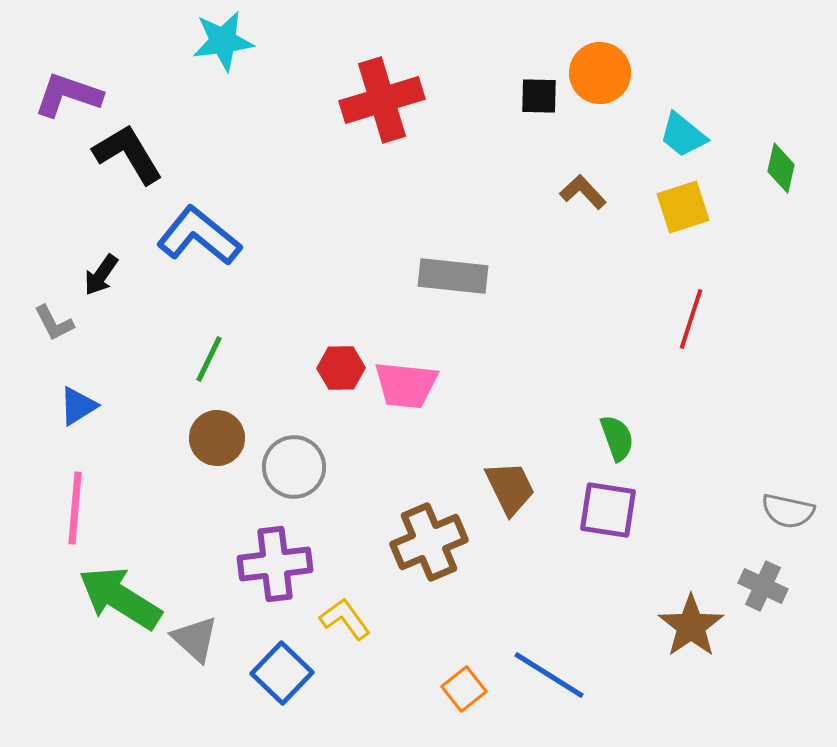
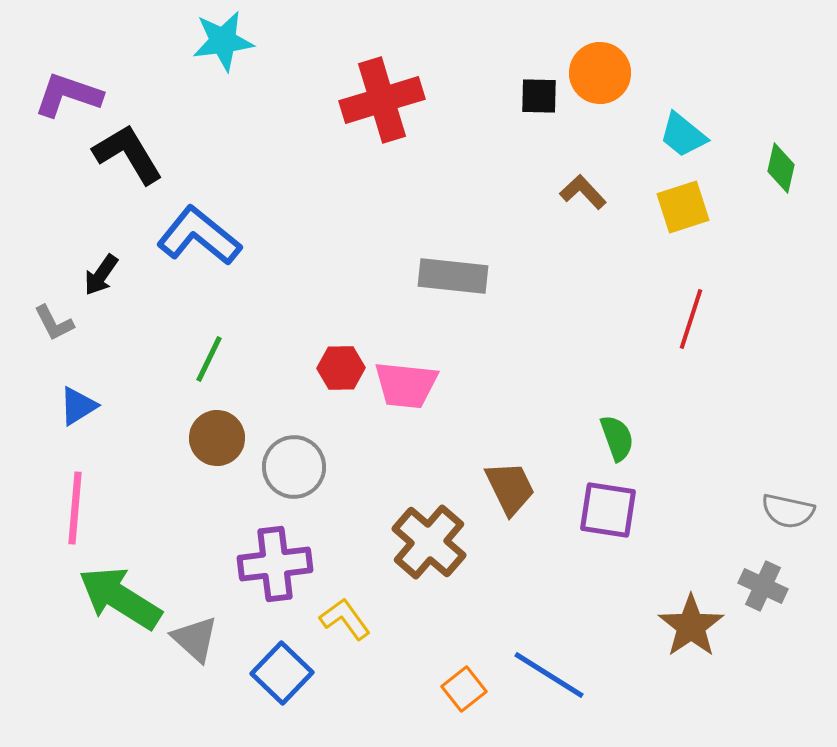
brown cross: rotated 26 degrees counterclockwise
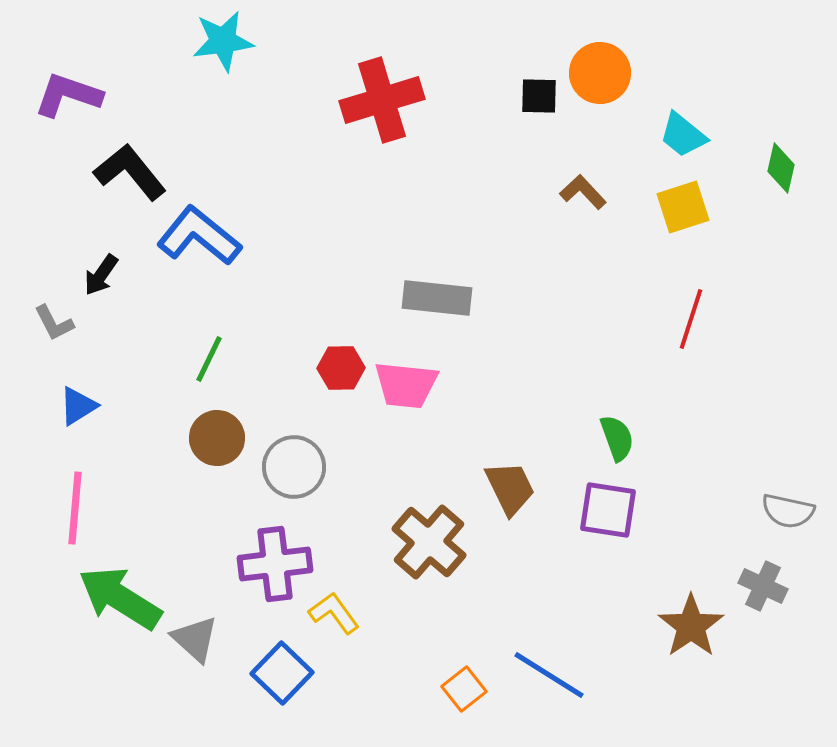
black L-shape: moved 2 px right, 18 px down; rotated 8 degrees counterclockwise
gray rectangle: moved 16 px left, 22 px down
yellow L-shape: moved 11 px left, 6 px up
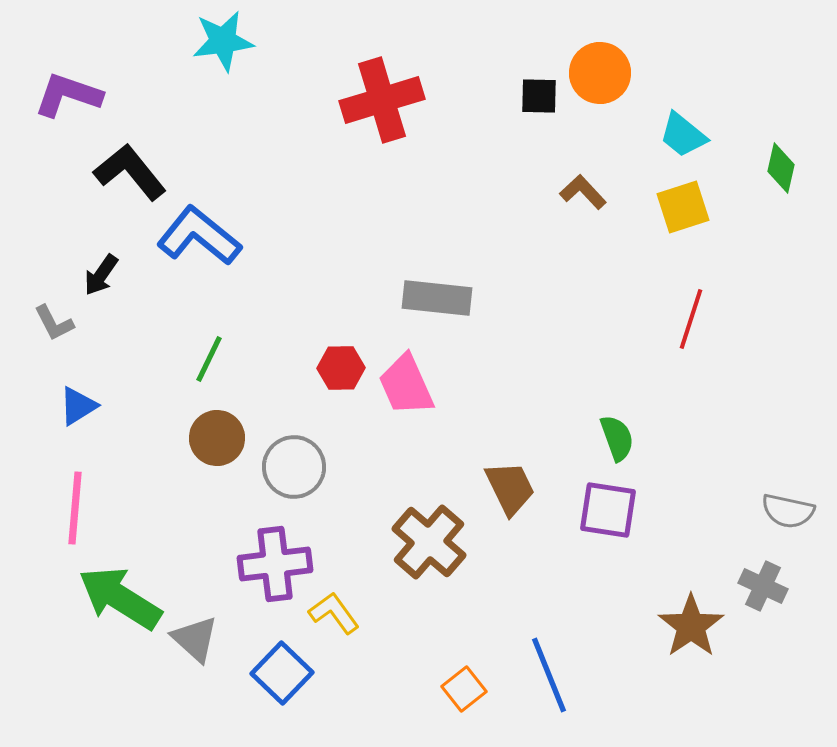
pink trapezoid: rotated 60 degrees clockwise
blue line: rotated 36 degrees clockwise
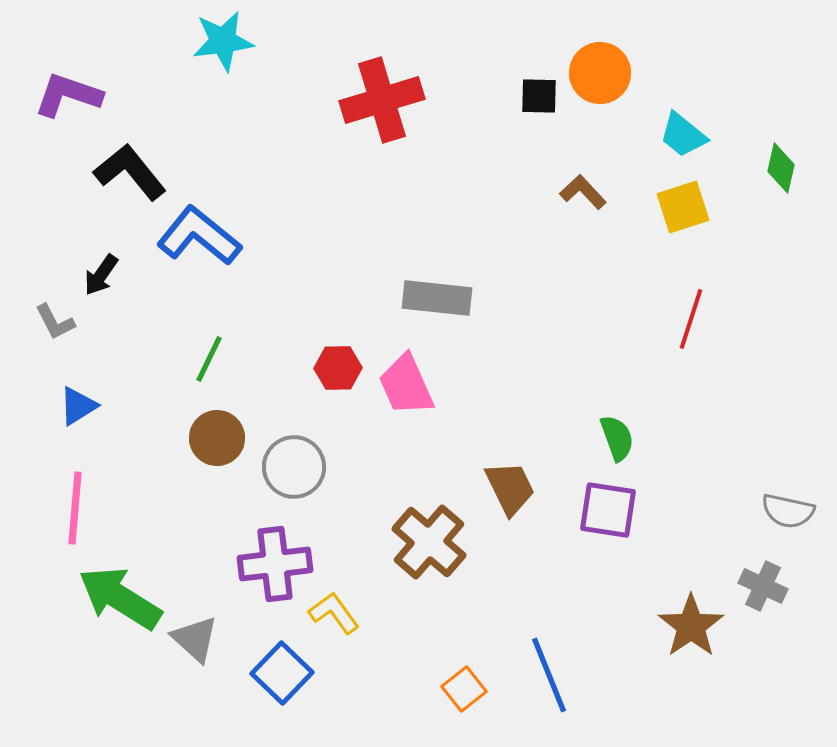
gray L-shape: moved 1 px right, 1 px up
red hexagon: moved 3 px left
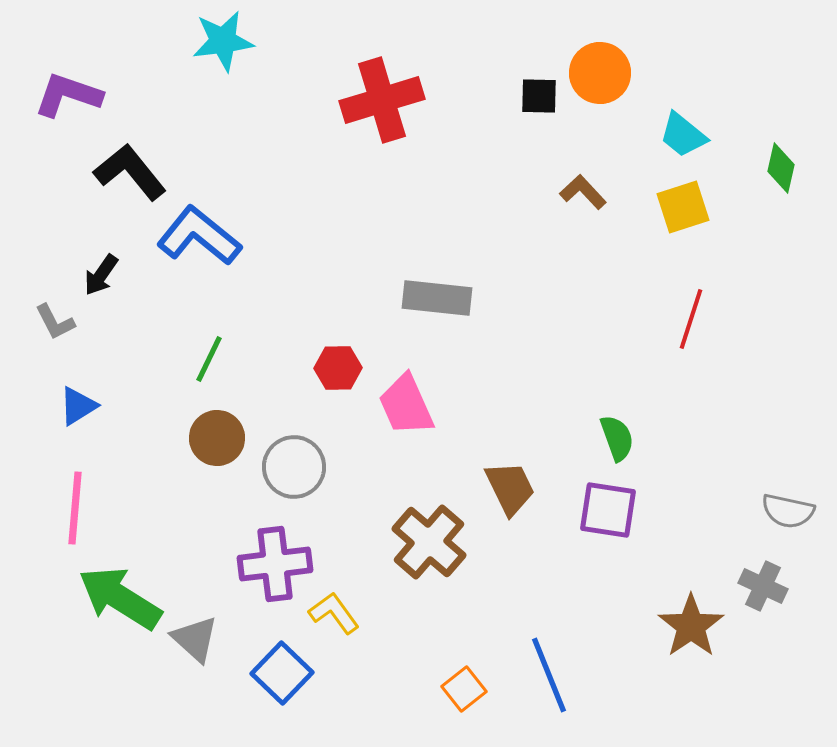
pink trapezoid: moved 20 px down
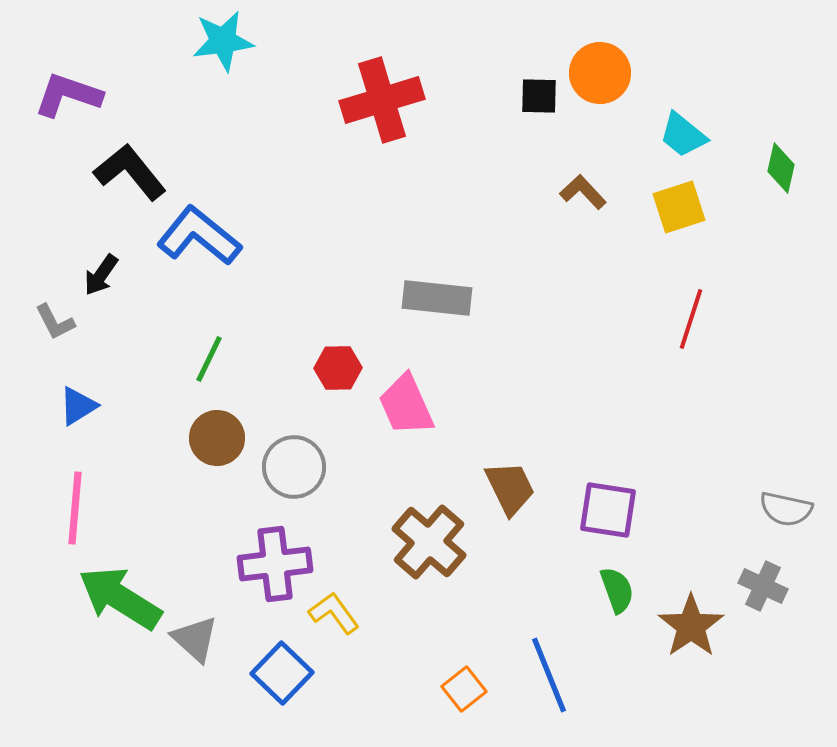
yellow square: moved 4 px left
green semicircle: moved 152 px down
gray semicircle: moved 2 px left, 2 px up
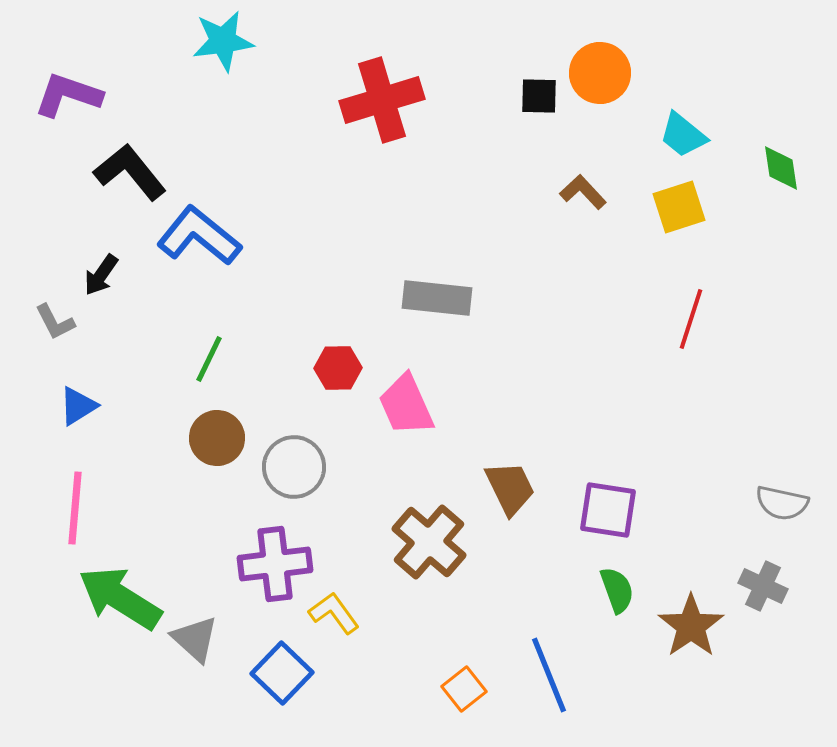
green diamond: rotated 21 degrees counterclockwise
gray semicircle: moved 4 px left, 6 px up
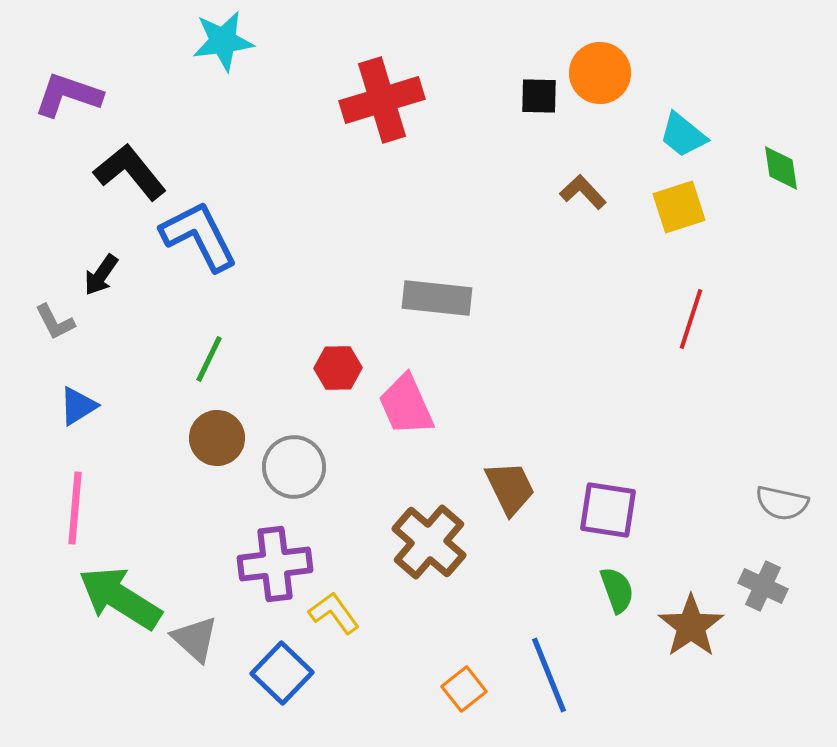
blue L-shape: rotated 24 degrees clockwise
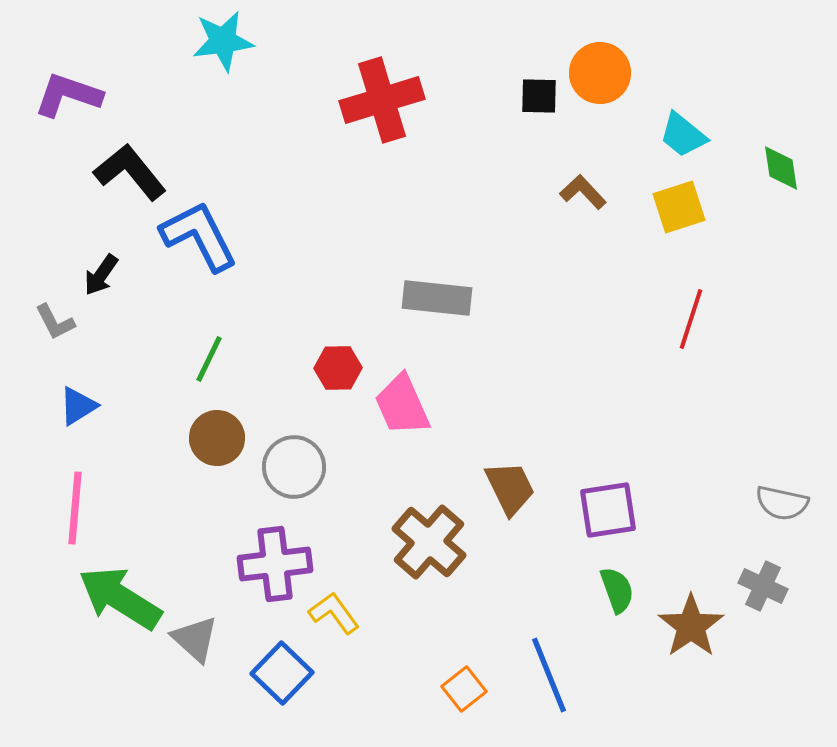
pink trapezoid: moved 4 px left
purple square: rotated 18 degrees counterclockwise
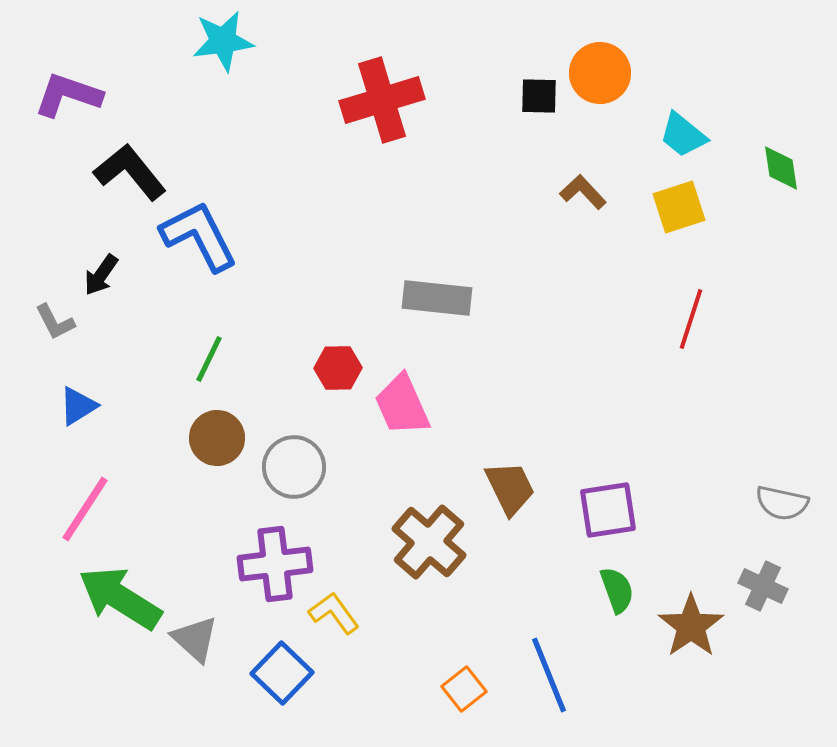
pink line: moved 10 px right, 1 px down; rotated 28 degrees clockwise
